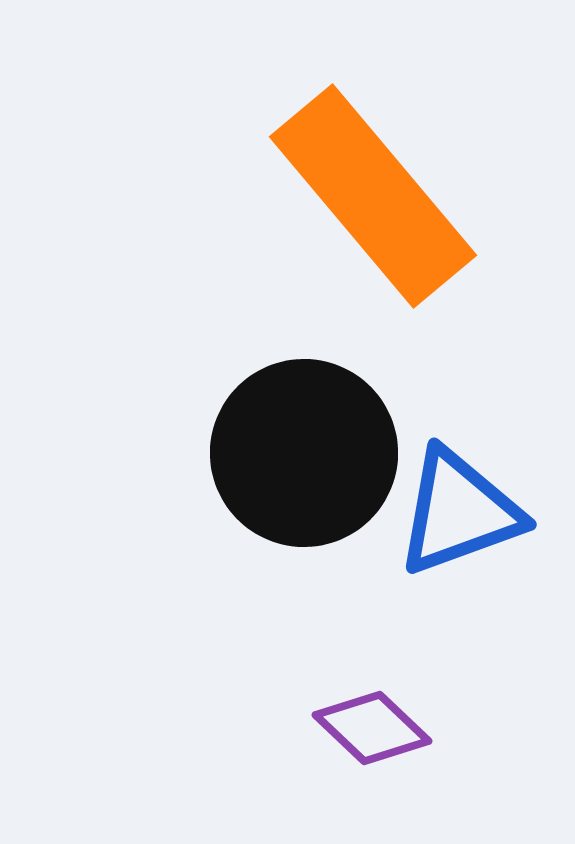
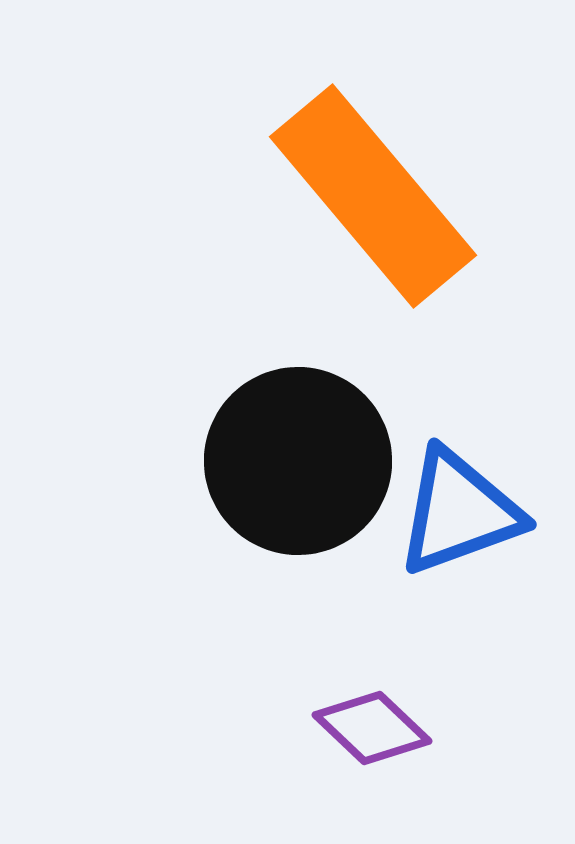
black circle: moved 6 px left, 8 px down
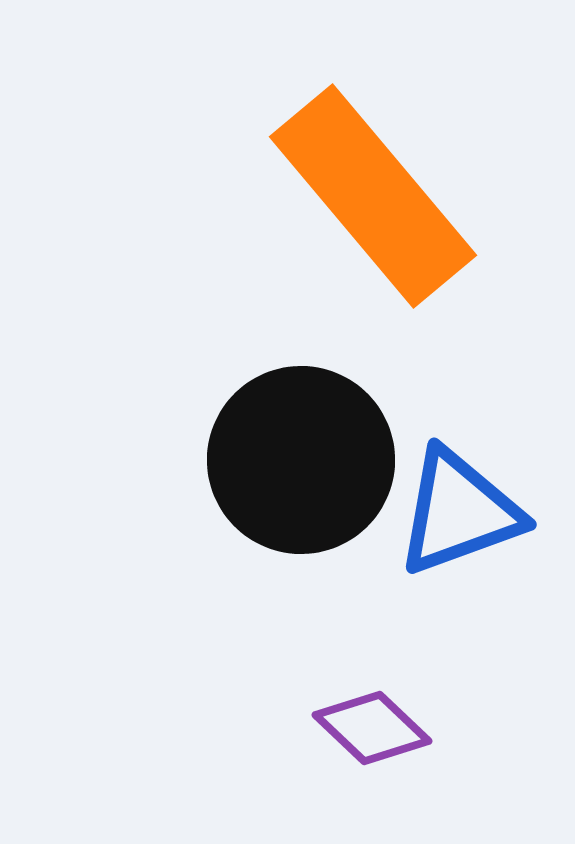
black circle: moved 3 px right, 1 px up
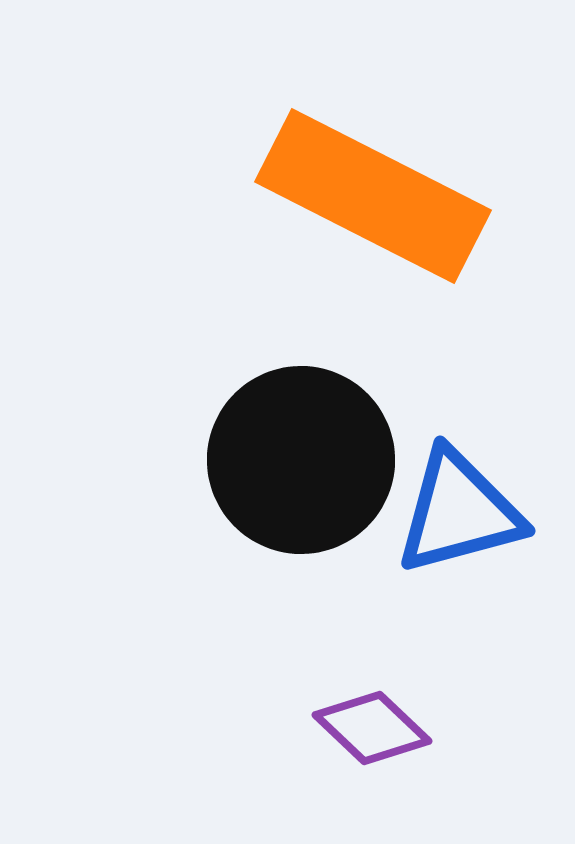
orange rectangle: rotated 23 degrees counterclockwise
blue triangle: rotated 5 degrees clockwise
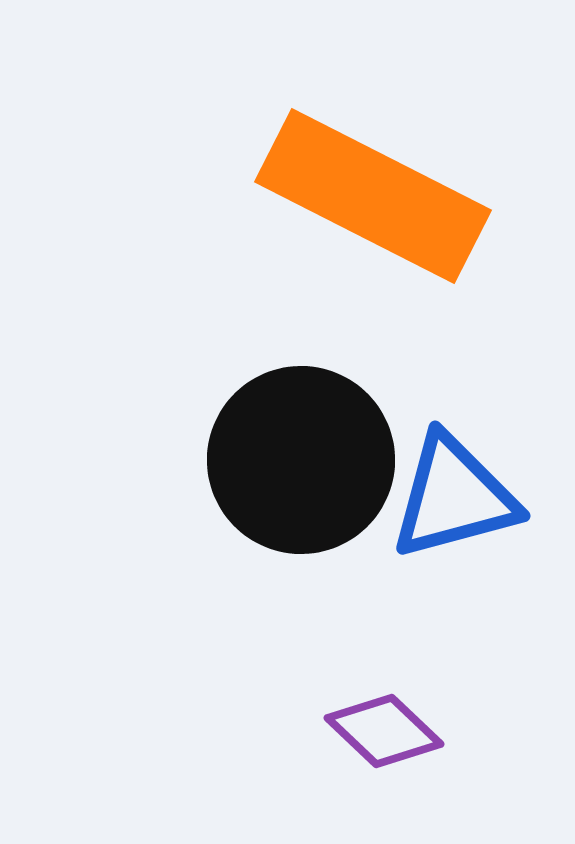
blue triangle: moved 5 px left, 15 px up
purple diamond: moved 12 px right, 3 px down
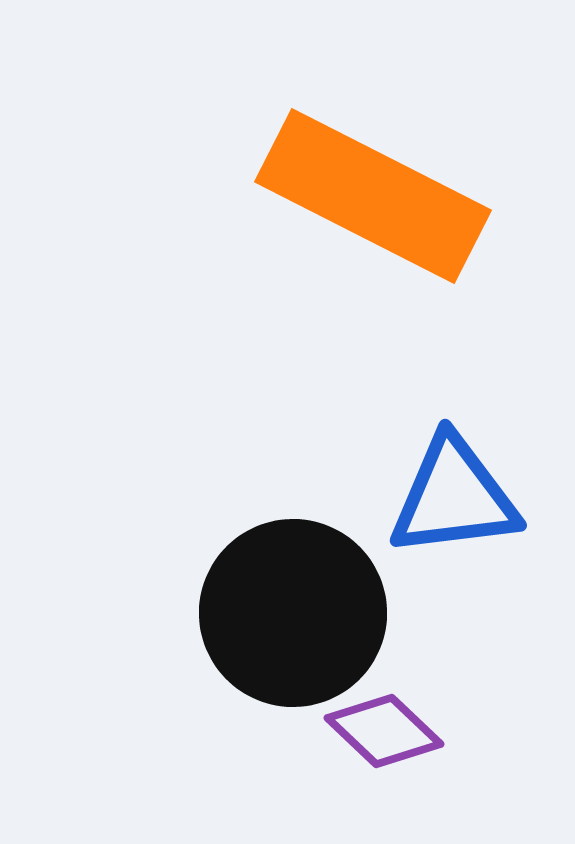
black circle: moved 8 px left, 153 px down
blue triangle: rotated 8 degrees clockwise
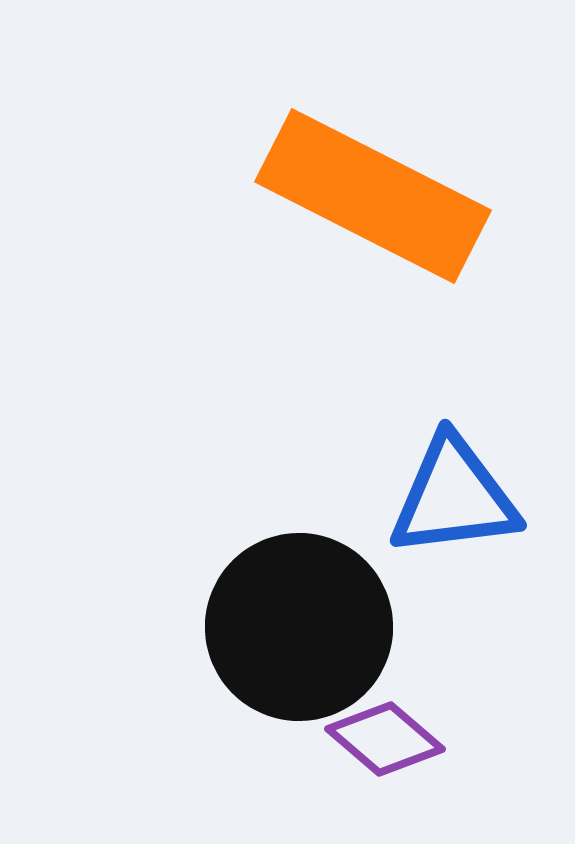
black circle: moved 6 px right, 14 px down
purple diamond: moved 1 px right, 8 px down; rotated 3 degrees counterclockwise
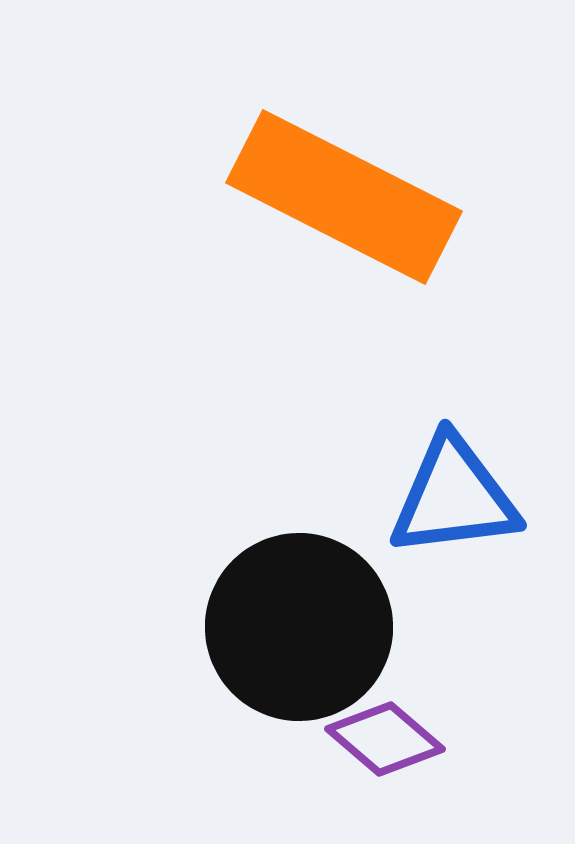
orange rectangle: moved 29 px left, 1 px down
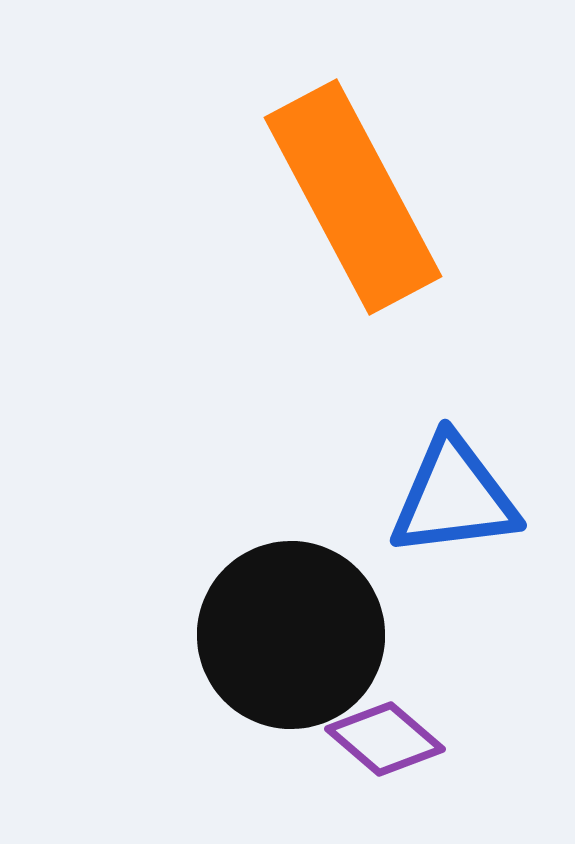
orange rectangle: moved 9 px right; rotated 35 degrees clockwise
black circle: moved 8 px left, 8 px down
